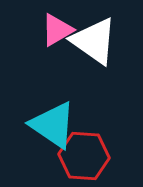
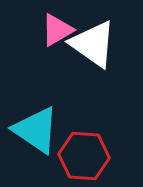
white triangle: moved 1 px left, 3 px down
cyan triangle: moved 17 px left, 5 px down
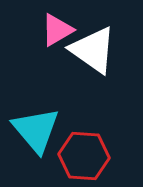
white triangle: moved 6 px down
cyan triangle: rotated 16 degrees clockwise
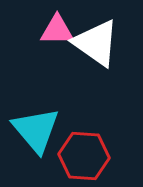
pink triangle: rotated 30 degrees clockwise
white triangle: moved 3 px right, 7 px up
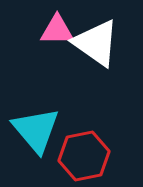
red hexagon: rotated 15 degrees counterclockwise
